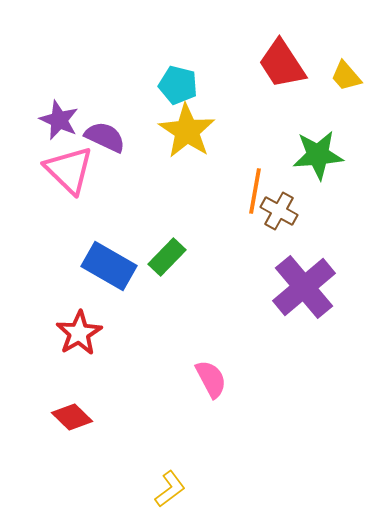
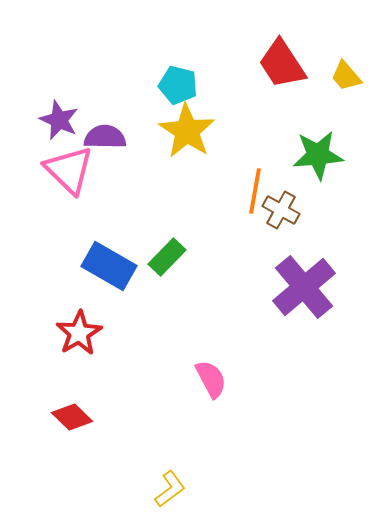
purple semicircle: rotated 24 degrees counterclockwise
brown cross: moved 2 px right, 1 px up
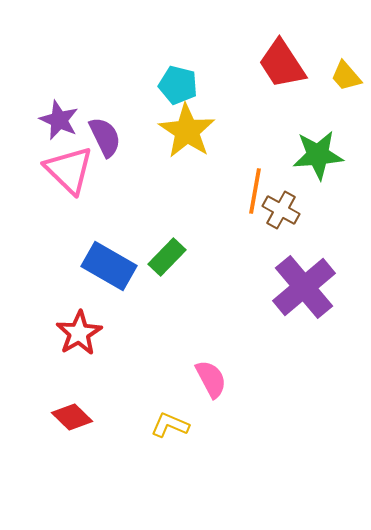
purple semicircle: rotated 63 degrees clockwise
yellow L-shape: moved 64 px up; rotated 120 degrees counterclockwise
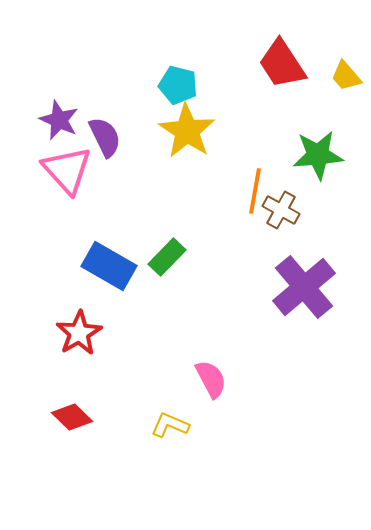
pink triangle: moved 2 px left; rotated 4 degrees clockwise
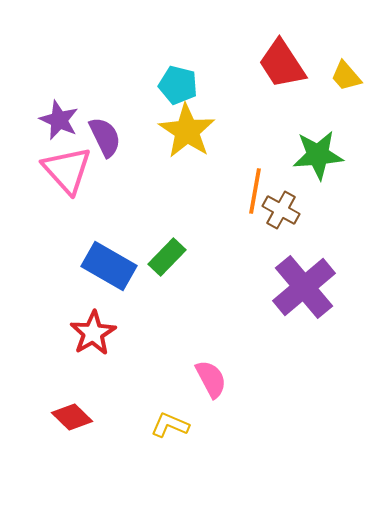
red star: moved 14 px right
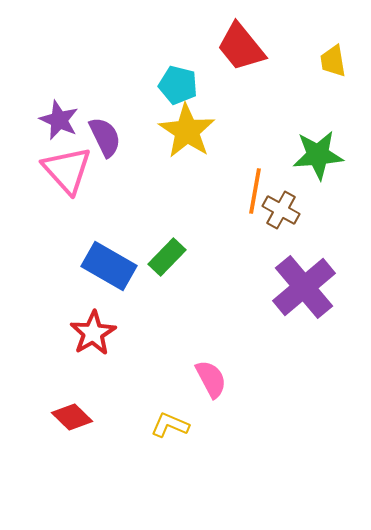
red trapezoid: moved 41 px left, 17 px up; rotated 6 degrees counterclockwise
yellow trapezoid: moved 13 px left, 15 px up; rotated 32 degrees clockwise
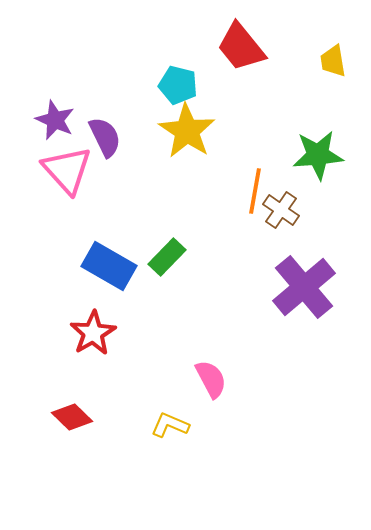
purple star: moved 4 px left
brown cross: rotated 6 degrees clockwise
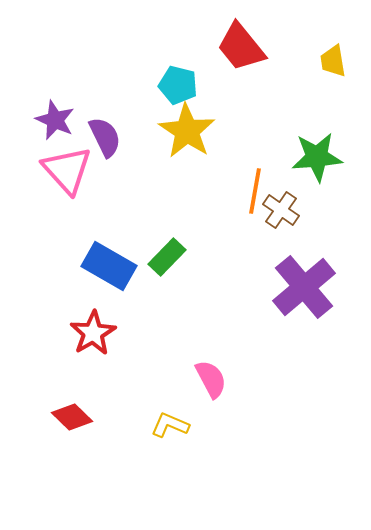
green star: moved 1 px left, 2 px down
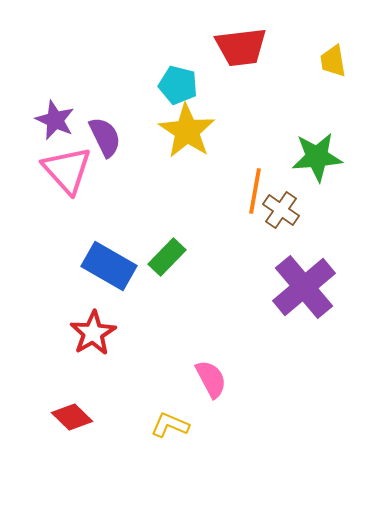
red trapezoid: rotated 58 degrees counterclockwise
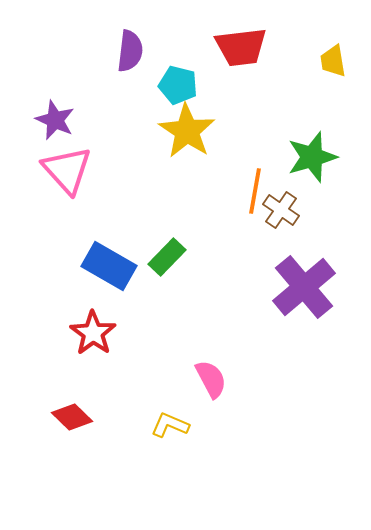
purple semicircle: moved 25 px right, 86 px up; rotated 33 degrees clockwise
green star: moved 5 px left; rotated 12 degrees counterclockwise
red star: rotated 6 degrees counterclockwise
